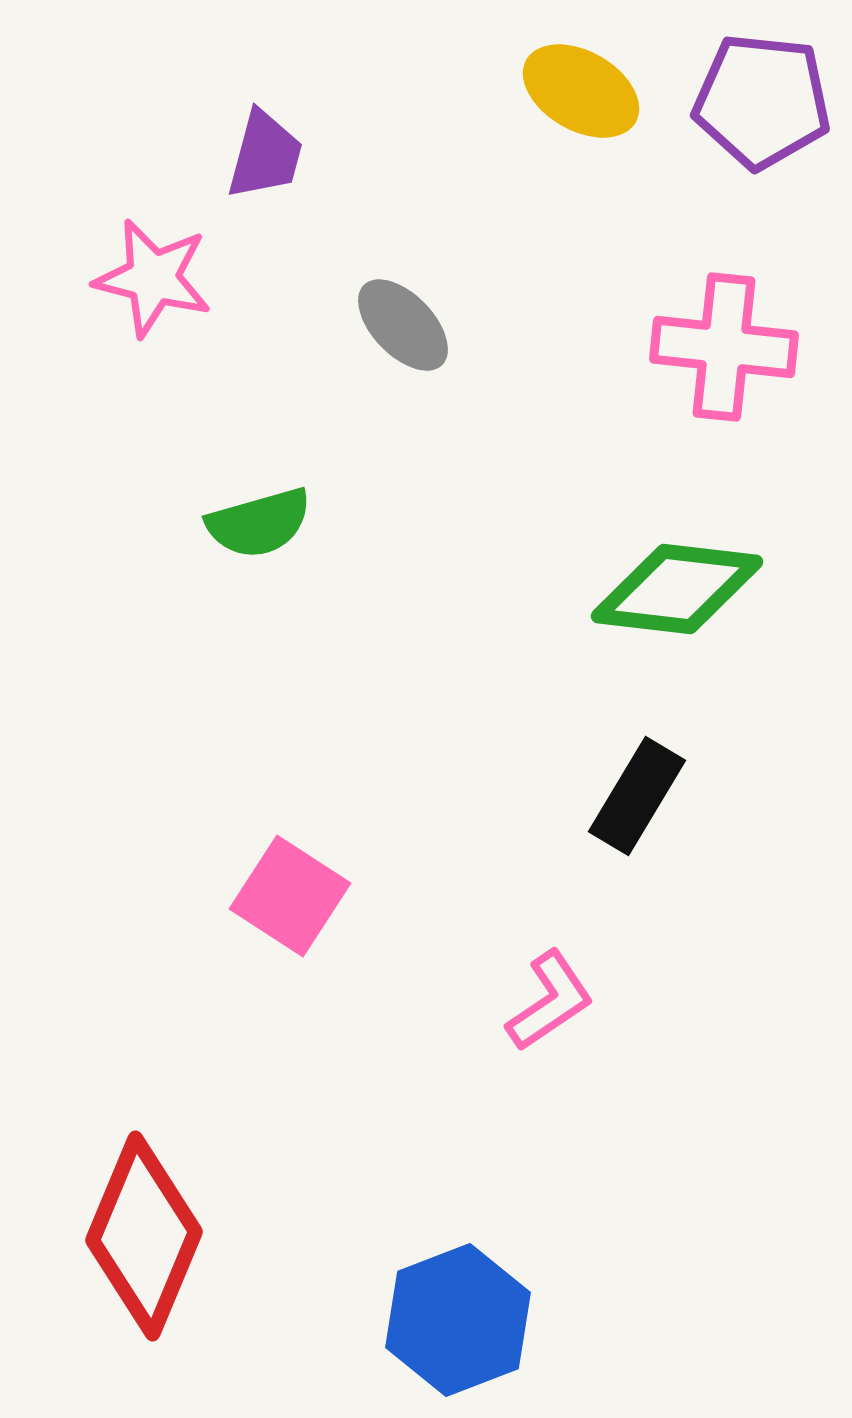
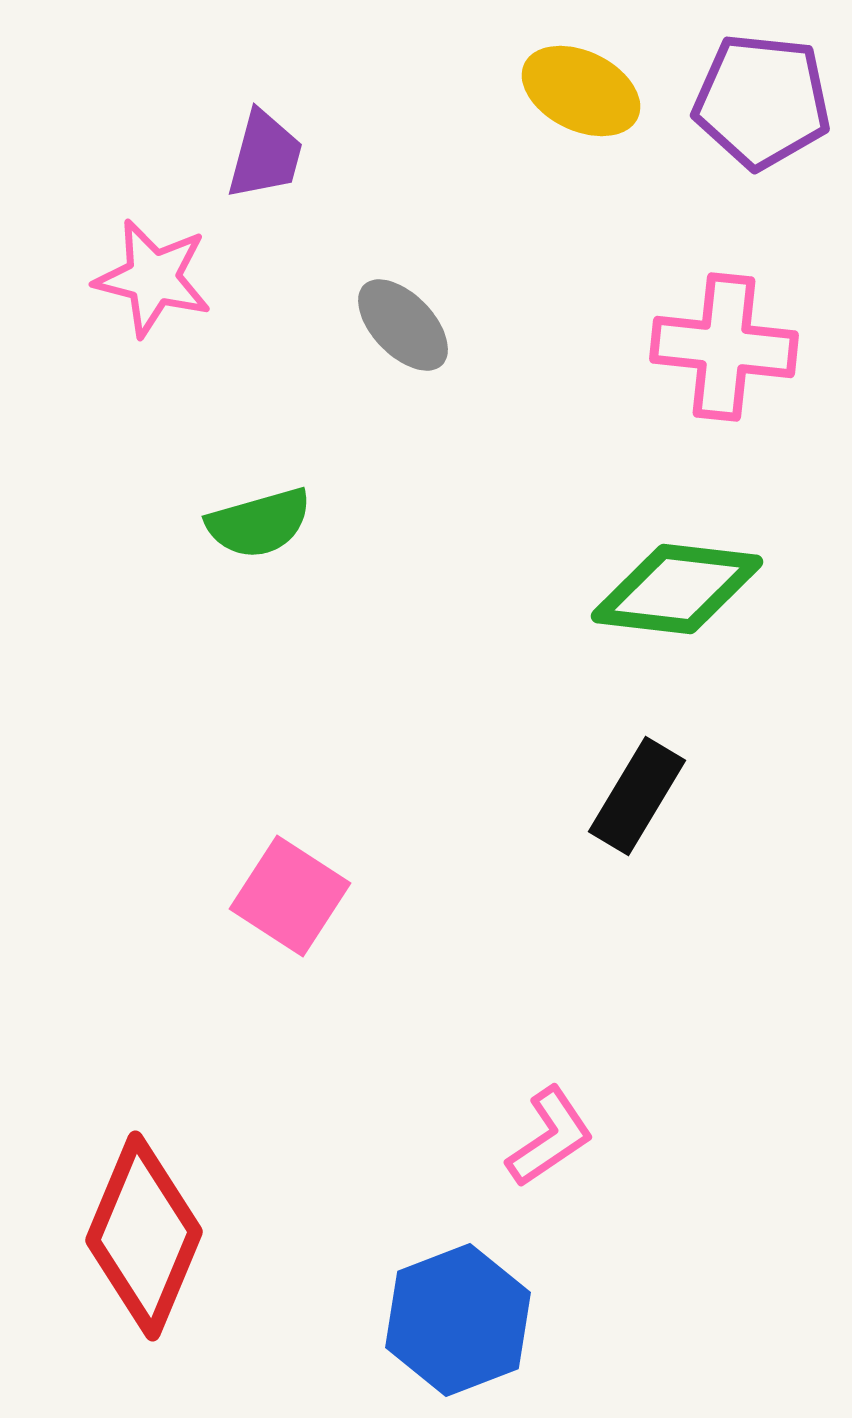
yellow ellipse: rotated 4 degrees counterclockwise
pink L-shape: moved 136 px down
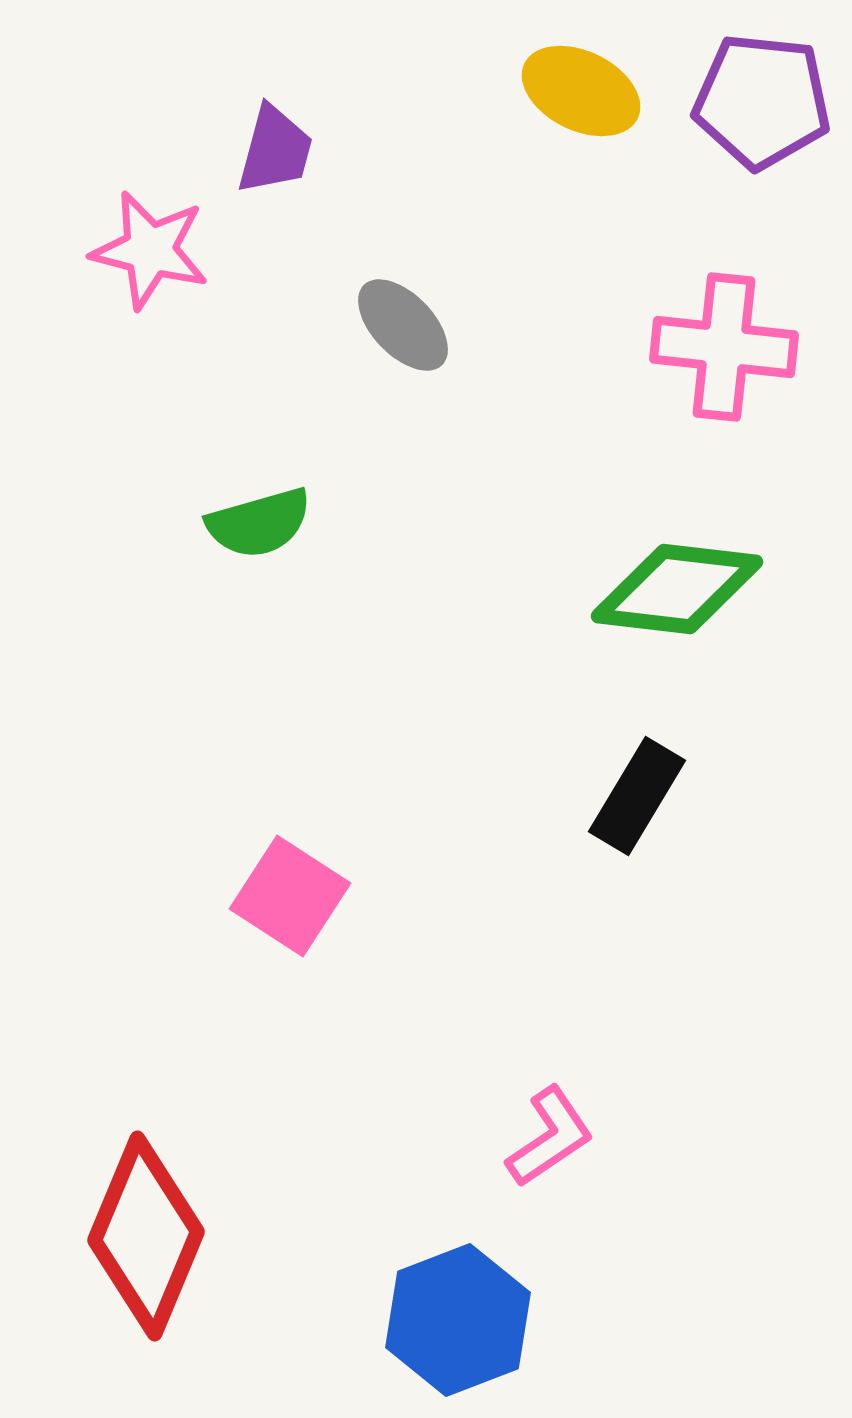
purple trapezoid: moved 10 px right, 5 px up
pink star: moved 3 px left, 28 px up
red diamond: moved 2 px right
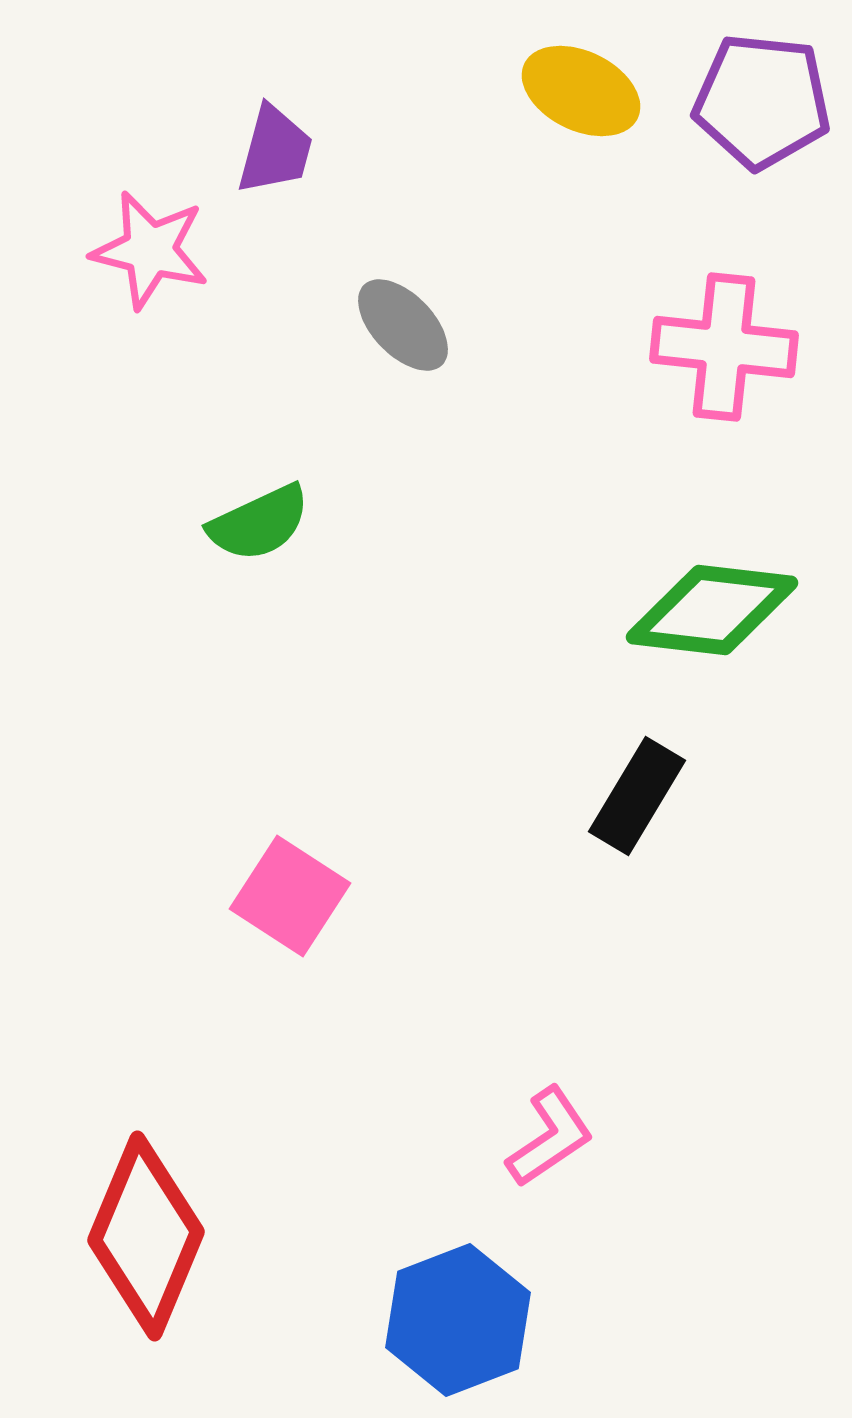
green semicircle: rotated 9 degrees counterclockwise
green diamond: moved 35 px right, 21 px down
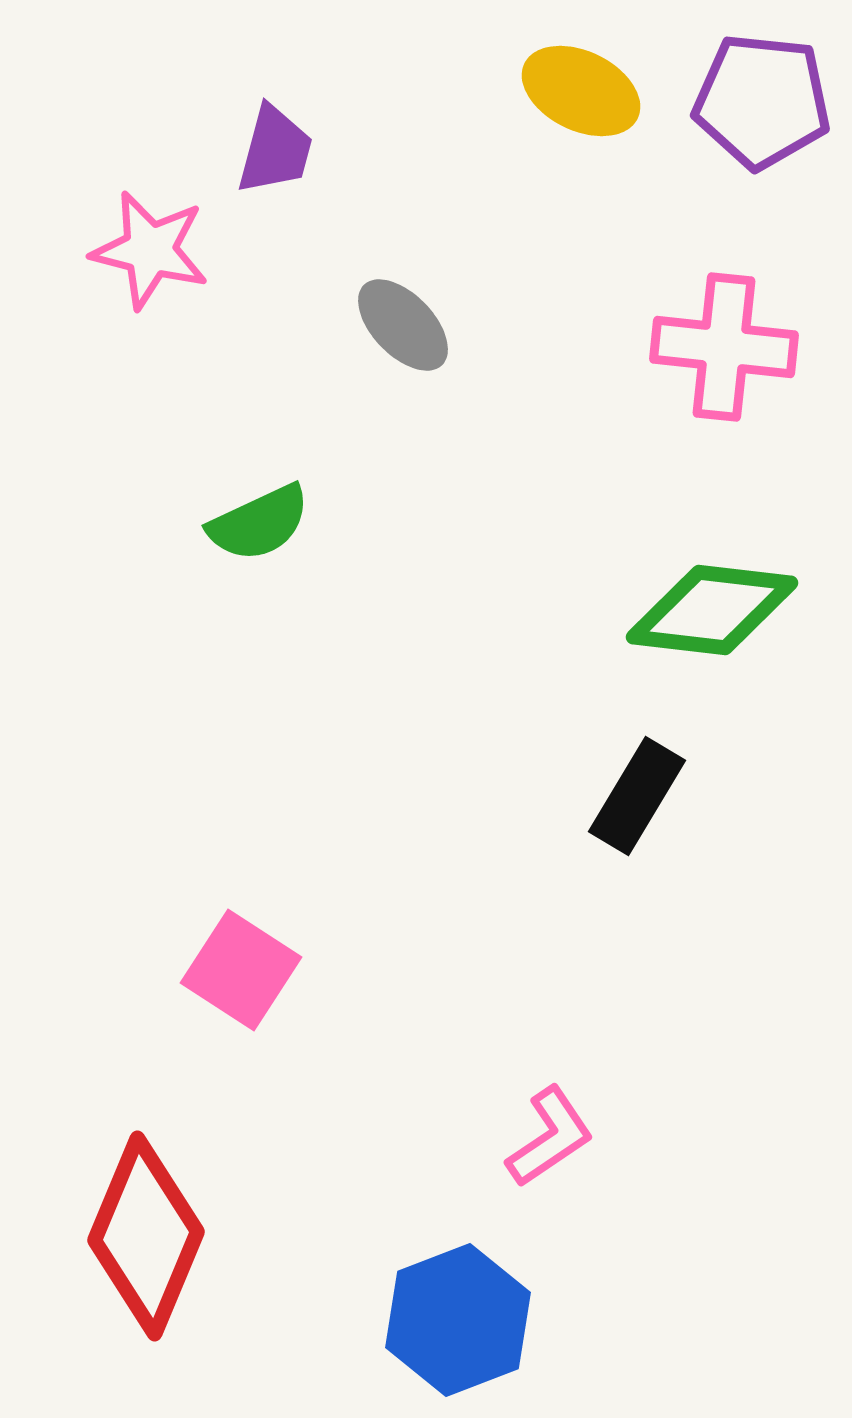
pink square: moved 49 px left, 74 px down
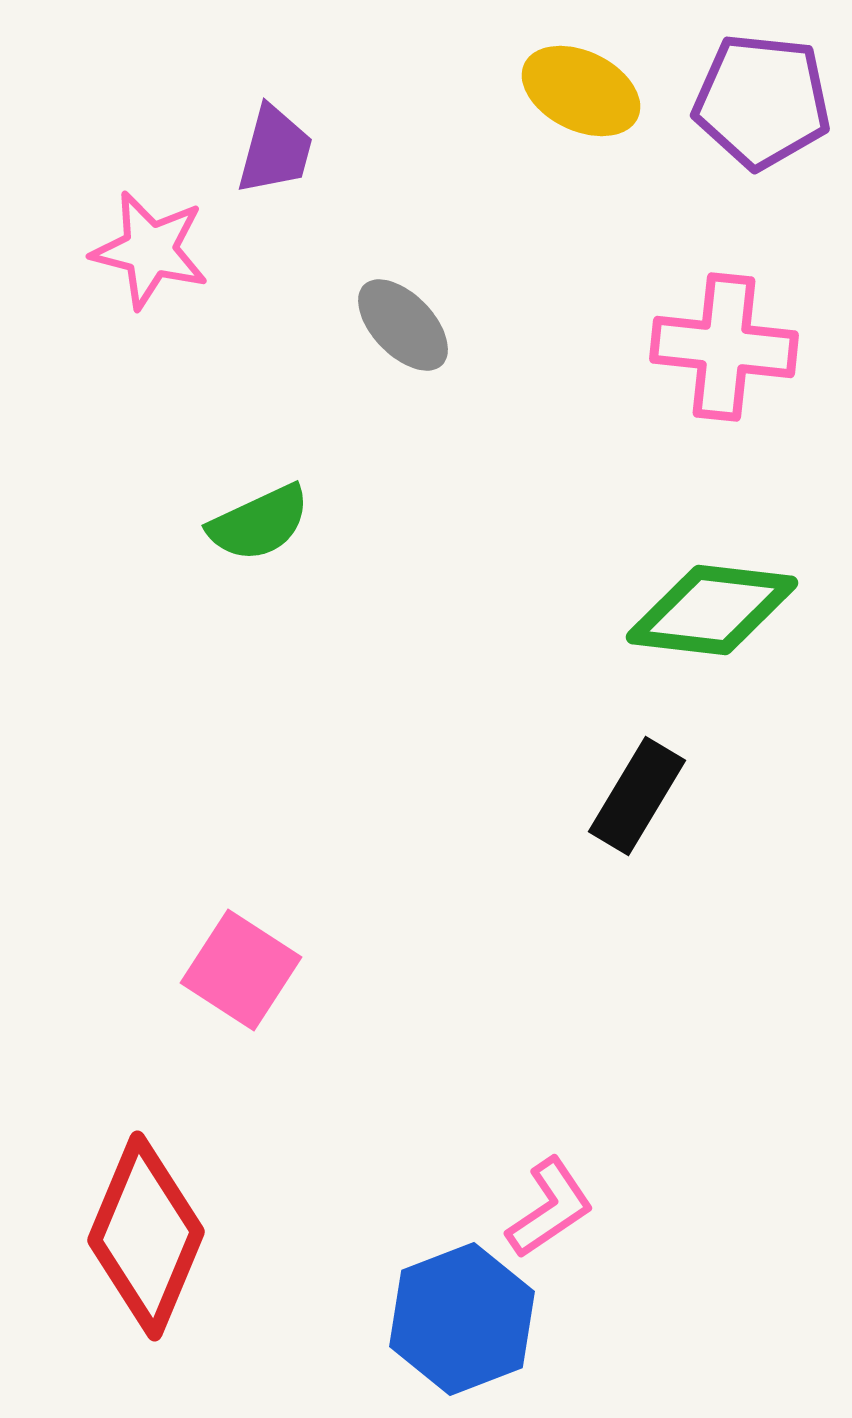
pink L-shape: moved 71 px down
blue hexagon: moved 4 px right, 1 px up
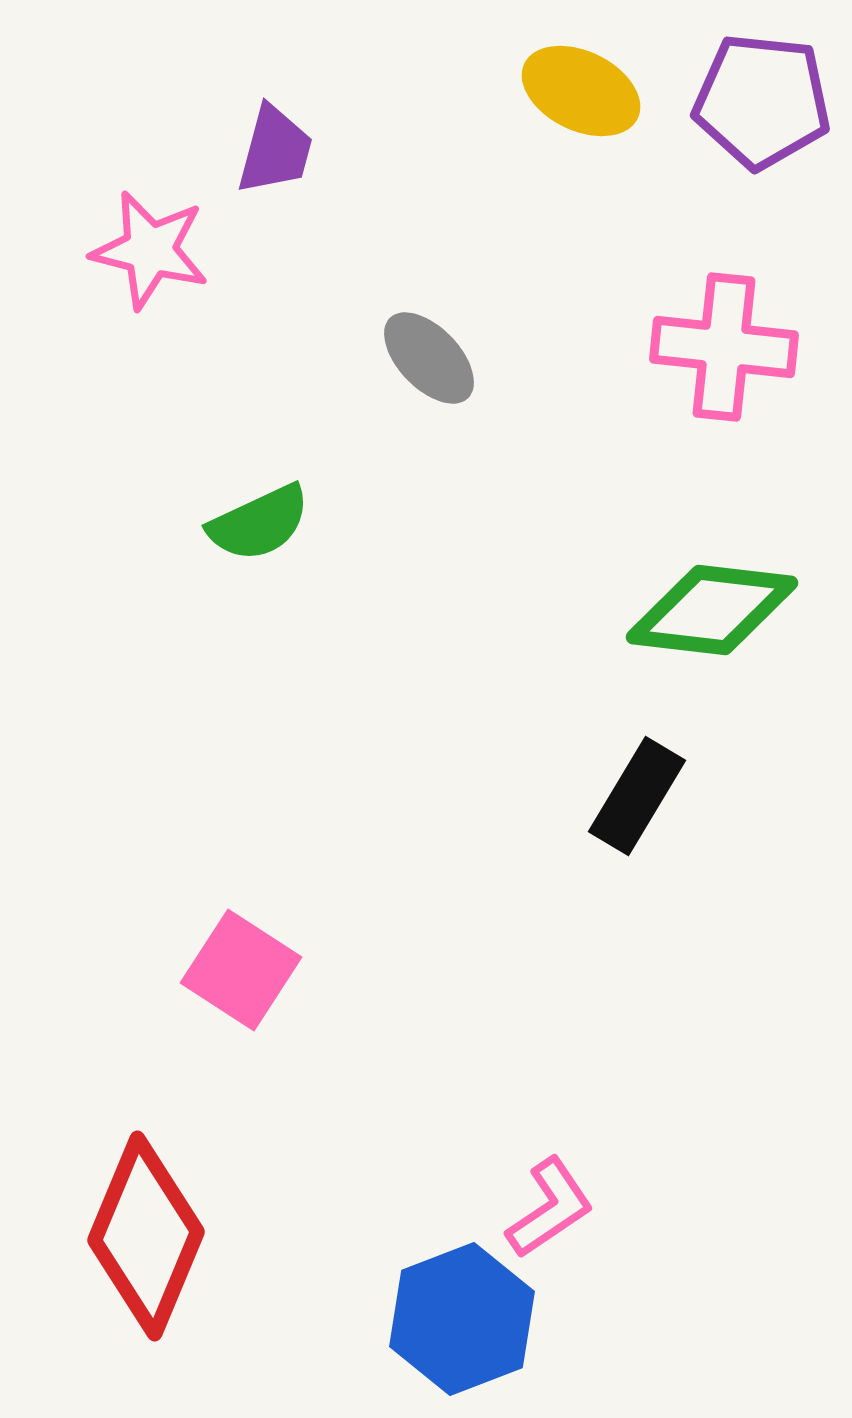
gray ellipse: moved 26 px right, 33 px down
